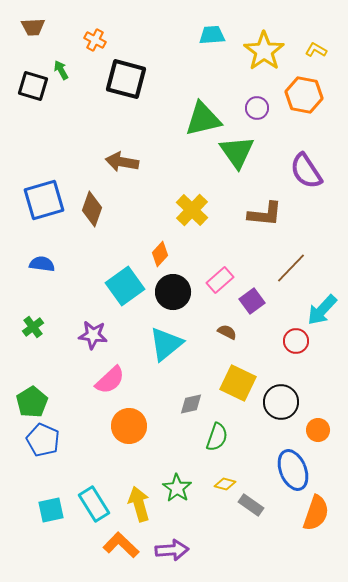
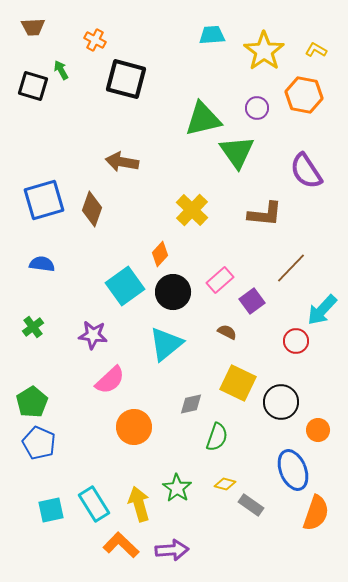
orange circle at (129, 426): moved 5 px right, 1 px down
blue pentagon at (43, 440): moved 4 px left, 3 px down
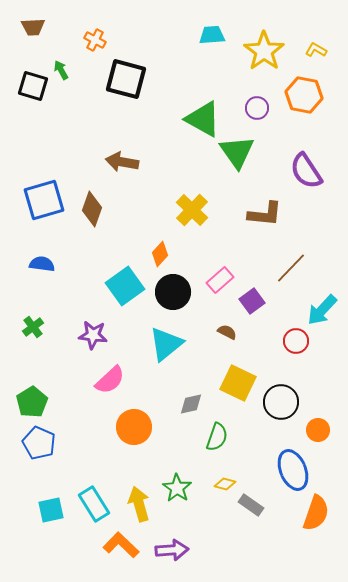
green triangle at (203, 119): rotated 42 degrees clockwise
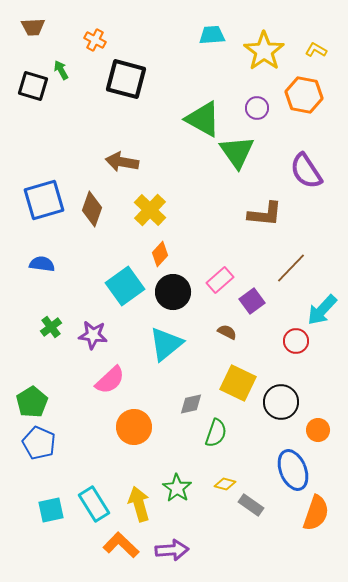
yellow cross at (192, 210): moved 42 px left
green cross at (33, 327): moved 18 px right
green semicircle at (217, 437): moved 1 px left, 4 px up
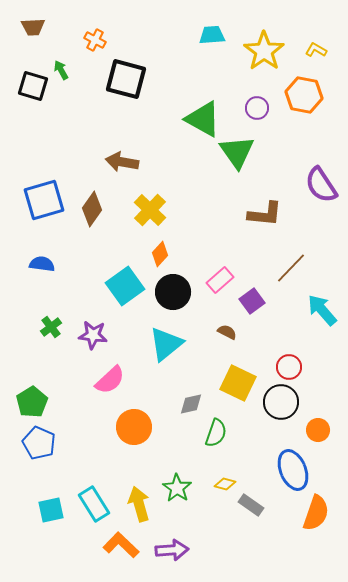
purple semicircle at (306, 171): moved 15 px right, 14 px down
brown diamond at (92, 209): rotated 16 degrees clockwise
cyan arrow at (322, 310): rotated 96 degrees clockwise
red circle at (296, 341): moved 7 px left, 26 px down
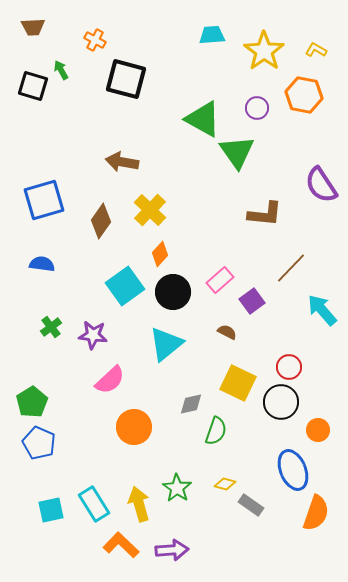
brown diamond at (92, 209): moved 9 px right, 12 px down
green semicircle at (216, 433): moved 2 px up
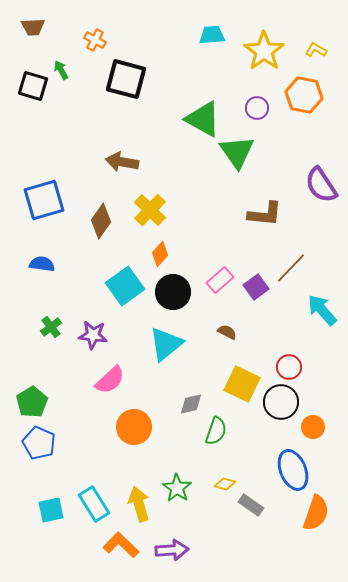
purple square at (252, 301): moved 4 px right, 14 px up
yellow square at (238, 383): moved 4 px right, 1 px down
orange circle at (318, 430): moved 5 px left, 3 px up
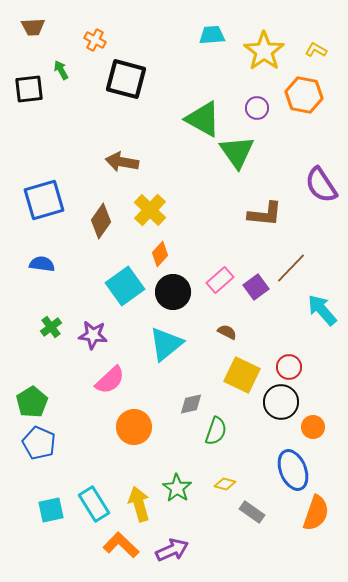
black square at (33, 86): moved 4 px left, 3 px down; rotated 24 degrees counterclockwise
yellow square at (242, 384): moved 9 px up
gray rectangle at (251, 505): moved 1 px right, 7 px down
purple arrow at (172, 550): rotated 20 degrees counterclockwise
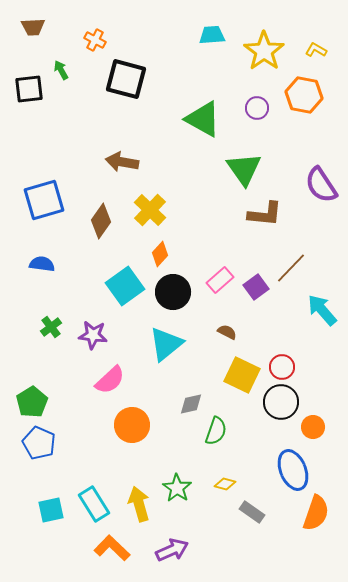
green triangle at (237, 152): moved 7 px right, 17 px down
red circle at (289, 367): moved 7 px left
orange circle at (134, 427): moved 2 px left, 2 px up
orange L-shape at (121, 545): moved 9 px left, 3 px down
